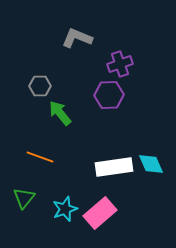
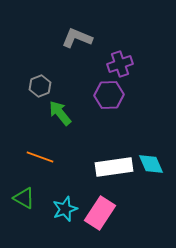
gray hexagon: rotated 20 degrees counterclockwise
green triangle: rotated 40 degrees counterclockwise
pink rectangle: rotated 16 degrees counterclockwise
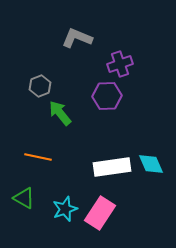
purple hexagon: moved 2 px left, 1 px down
orange line: moved 2 px left; rotated 8 degrees counterclockwise
white rectangle: moved 2 px left
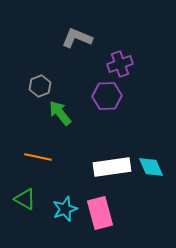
cyan diamond: moved 3 px down
green triangle: moved 1 px right, 1 px down
pink rectangle: rotated 48 degrees counterclockwise
